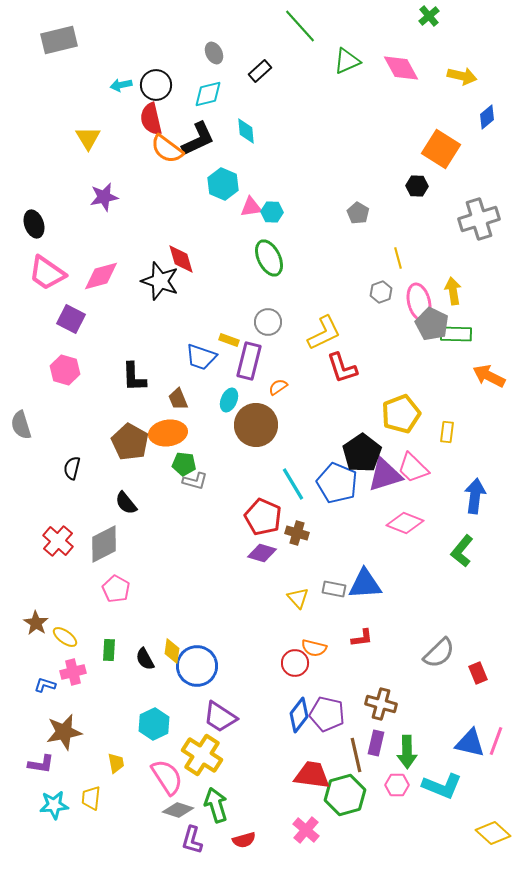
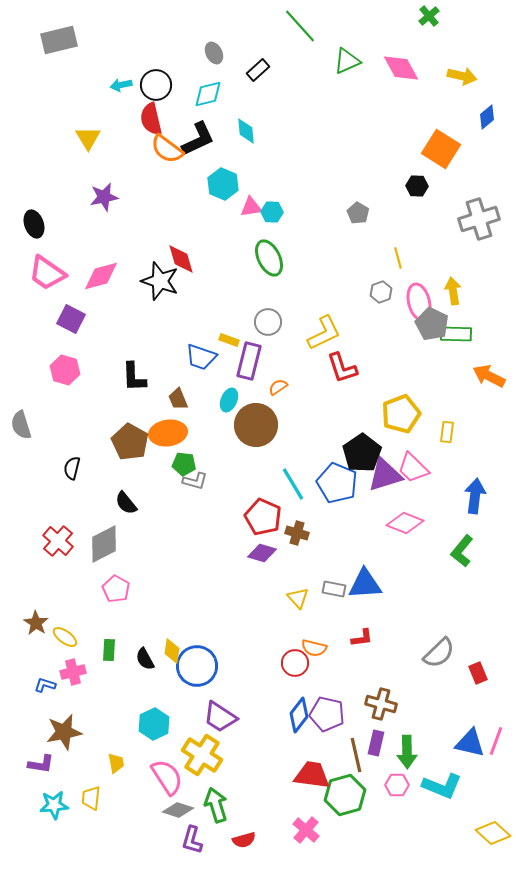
black rectangle at (260, 71): moved 2 px left, 1 px up
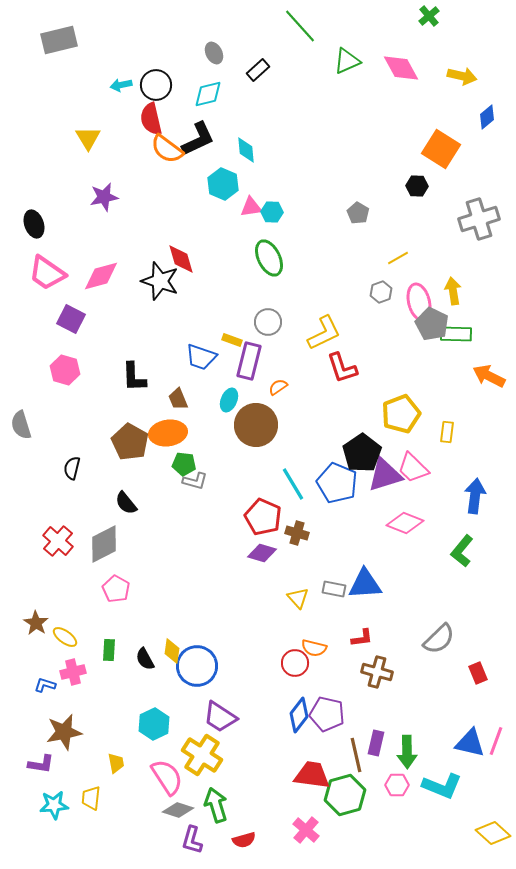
cyan diamond at (246, 131): moved 19 px down
yellow line at (398, 258): rotated 75 degrees clockwise
yellow rectangle at (229, 340): moved 3 px right
gray semicircle at (439, 653): moved 14 px up
brown cross at (381, 704): moved 4 px left, 32 px up
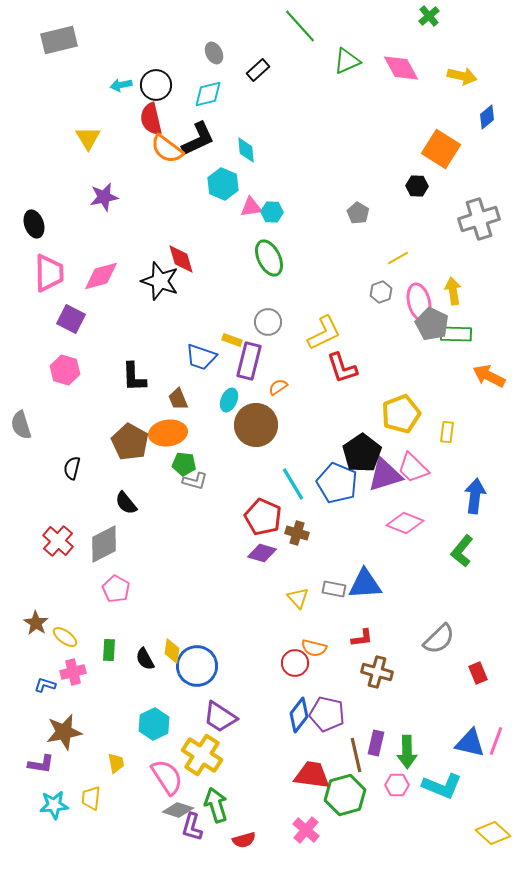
pink trapezoid at (47, 273): moved 2 px right; rotated 126 degrees counterclockwise
purple L-shape at (192, 840): moved 13 px up
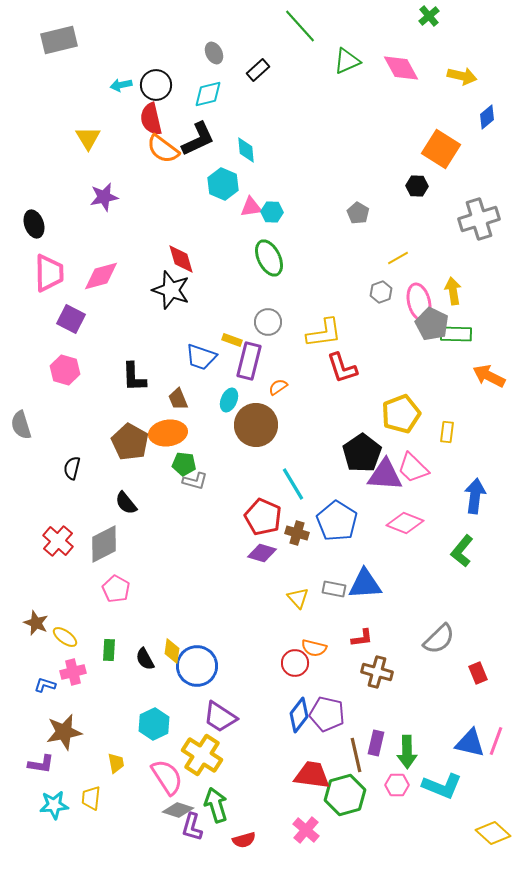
orange semicircle at (167, 149): moved 4 px left
black star at (160, 281): moved 11 px right, 9 px down
yellow L-shape at (324, 333): rotated 18 degrees clockwise
purple triangle at (385, 475): rotated 21 degrees clockwise
blue pentagon at (337, 483): moved 38 px down; rotated 9 degrees clockwise
brown star at (36, 623): rotated 10 degrees counterclockwise
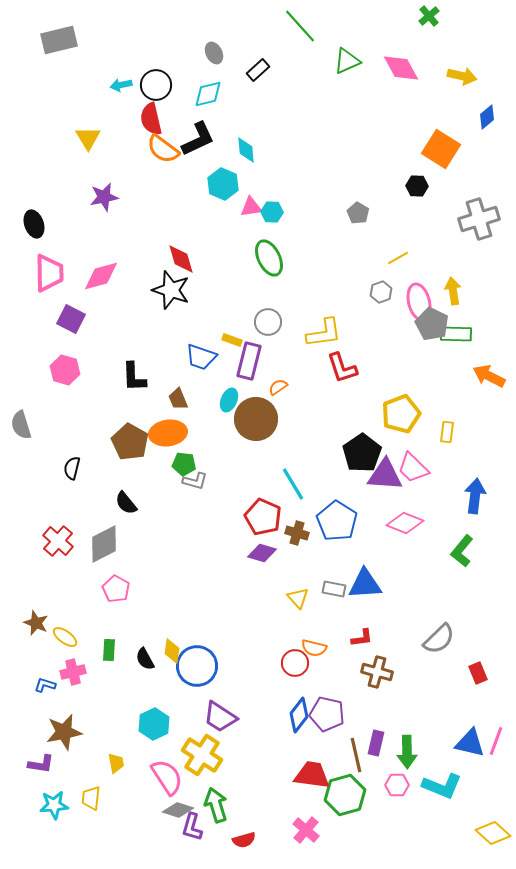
brown circle at (256, 425): moved 6 px up
